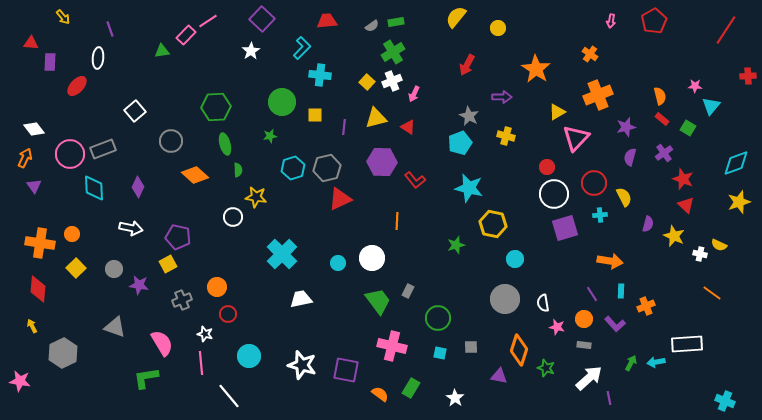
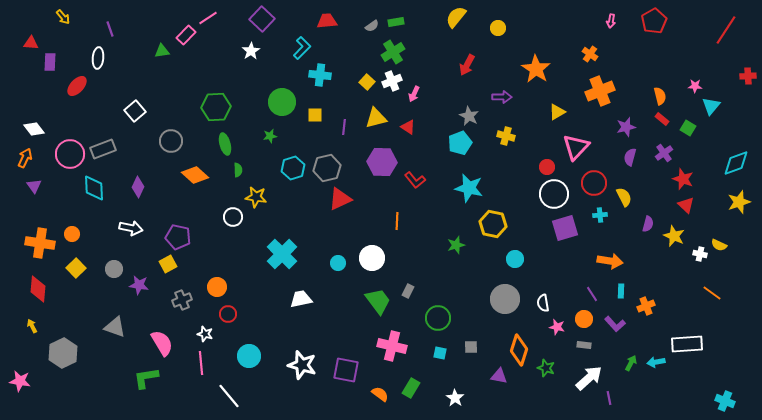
pink line at (208, 21): moved 3 px up
orange cross at (598, 95): moved 2 px right, 4 px up
pink triangle at (576, 138): moved 9 px down
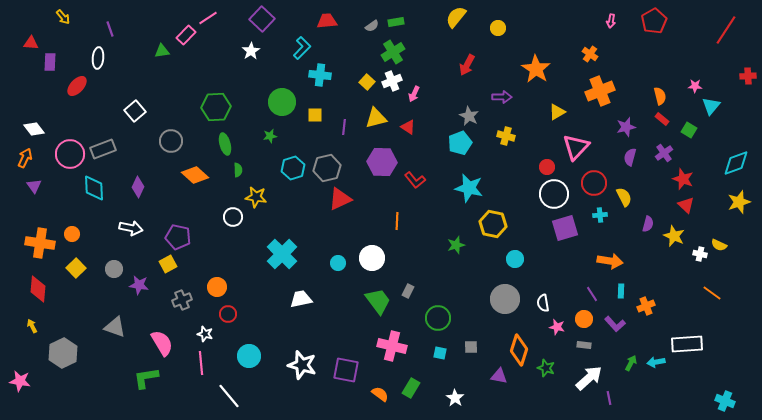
green square at (688, 128): moved 1 px right, 2 px down
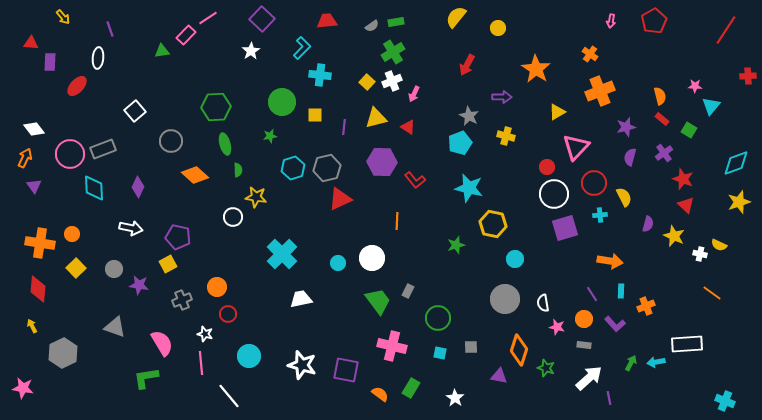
pink star at (20, 381): moved 3 px right, 7 px down
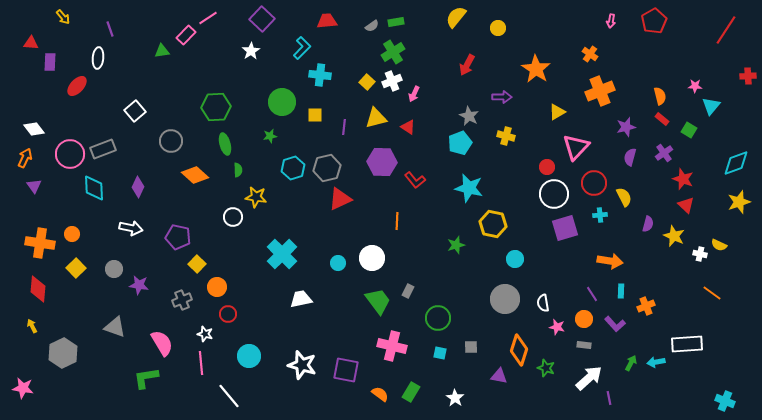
yellow square at (168, 264): moved 29 px right; rotated 18 degrees counterclockwise
green rectangle at (411, 388): moved 4 px down
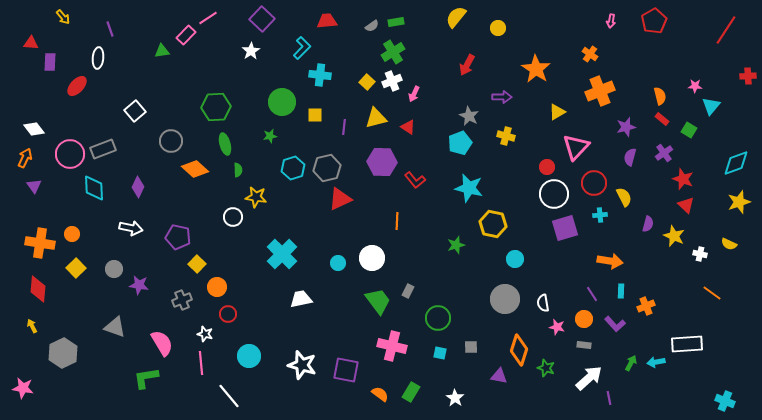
orange diamond at (195, 175): moved 6 px up
yellow semicircle at (719, 245): moved 10 px right, 1 px up
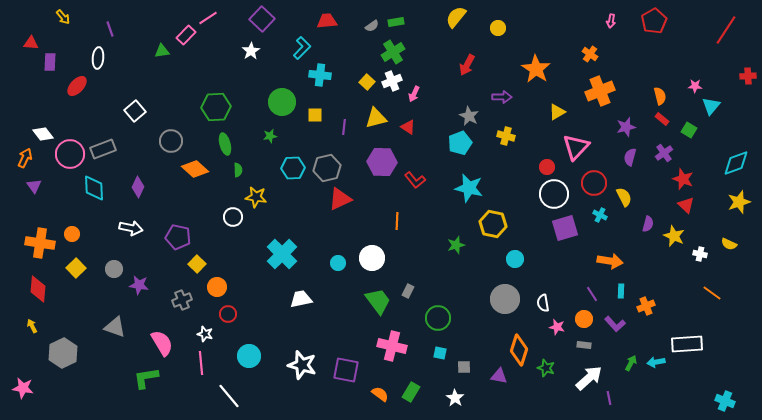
white diamond at (34, 129): moved 9 px right, 5 px down
cyan hexagon at (293, 168): rotated 15 degrees clockwise
cyan cross at (600, 215): rotated 32 degrees clockwise
gray square at (471, 347): moved 7 px left, 20 px down
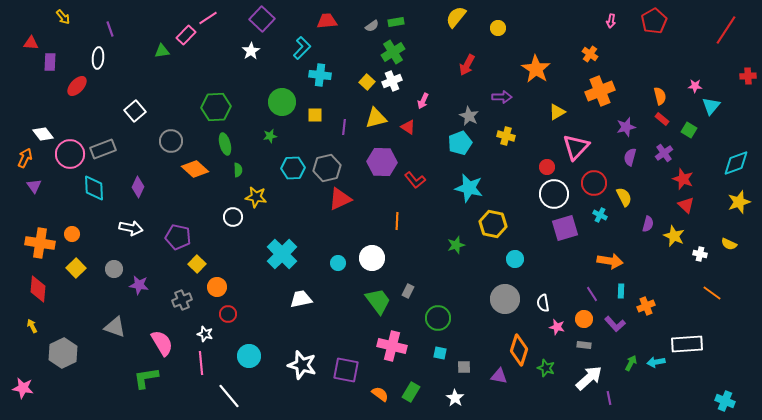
pink arrow at (414, 94): moved 9 px right, 7 px down
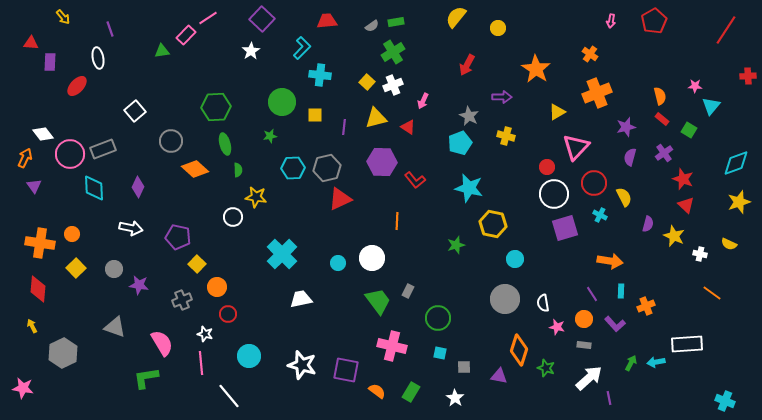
white ellipse at (98, 58): rotated 15 degrees counterclockwise
white cross at (392, 81): moved 1 px right, 4 px down
orange cross at (600, 91): moved 3 px left, 2 px down
orange semicircle at (380, 394): moved 3 px left, 3 px up
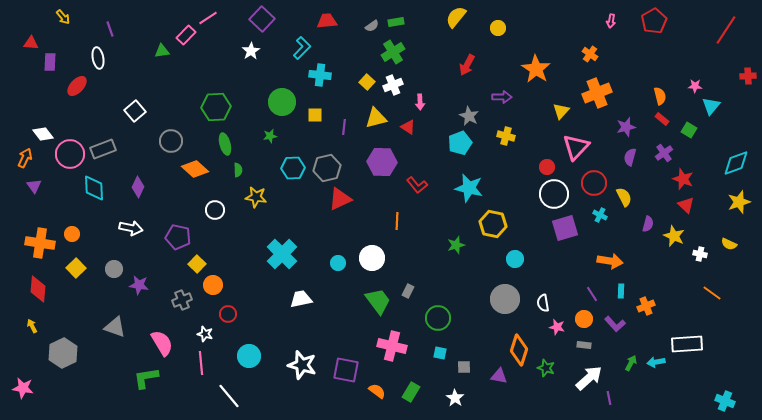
pink arrow at (423, 101): moved 3 px left, 1 px down; rotated 28 degrees counterclockwise
yellow triangle at (557, 112): moved 4 px right, 1 px up; rotated 18 degrees counterclockwise
red L-shape at (415, 180): moved 2 px right, 5 px down
white circle at (233, 217): moved 18 px left, 7 px up
orange circle at (217, 287): moved 4 px left, 2 px up
